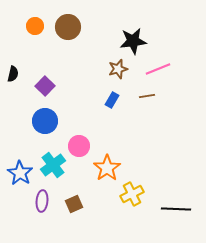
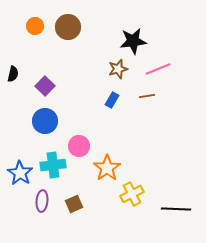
cyan cross: rotated 30 degrees clockwise
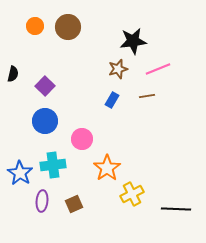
pink circle: moved 3 px right, 7 px up
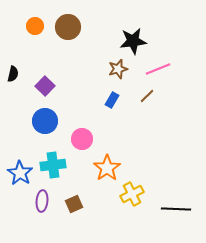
brown line: rotated 35 degrees counterclockwise
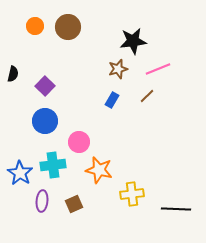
pink circle: moved 3 px left, 3 px down
orange star: moved 8 px left, 2 px down; rotated 24 degrees counterclockwise
yellow cross: rotated 20 degrees clockwise
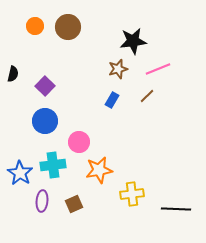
orange star: rotated 24 degrees counterclockwise
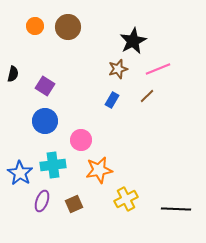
black star: rotated 20 degrees counterclockwise
purple square: rotated 12 degrees counterclockwise
pink circle: moved 2 px right, 2 px up
yellow cross: moved 6 px left, 5 px down; rotated 20 degrees counterclockwise
purple ellipse: rotated 15 degrees clockwise
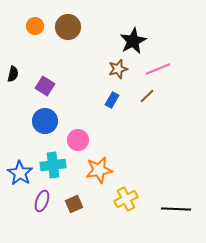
pink circle: moved 3 px left
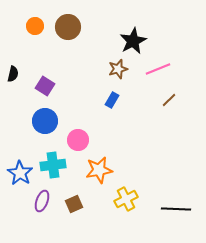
brown line: moved 22 px right, 4 px down
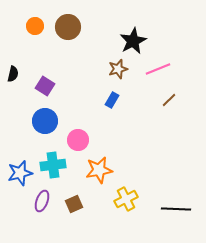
blue star: rotated 25 degrees clockwise
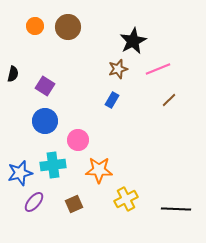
orange star: rotated 12 degrees clockwise
purple ellipse: moved 8 px left, 1 px down; rotated 20 degrees clockwise
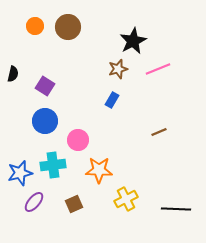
brown line: moved 10 px left, 32 px down; rotated 21 degrees clockwise
